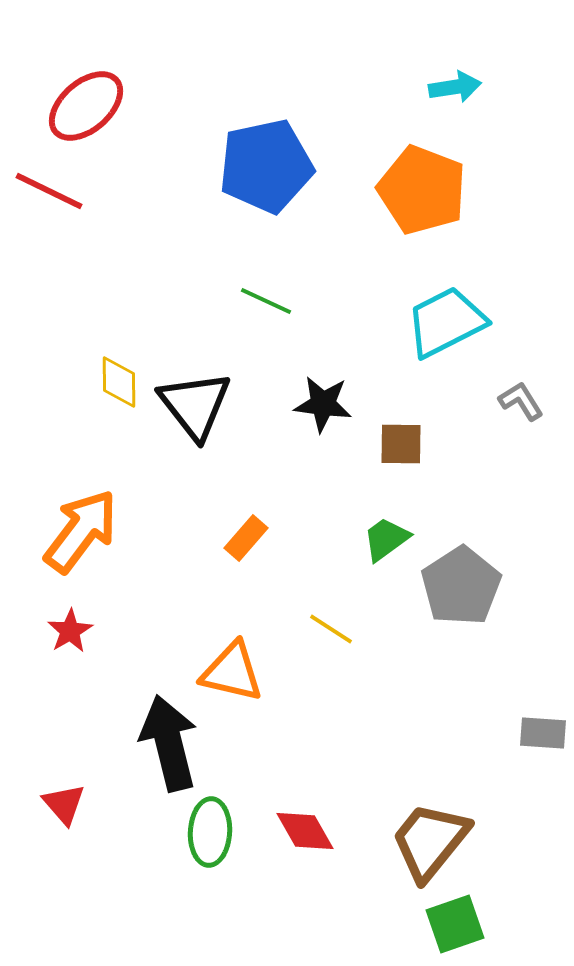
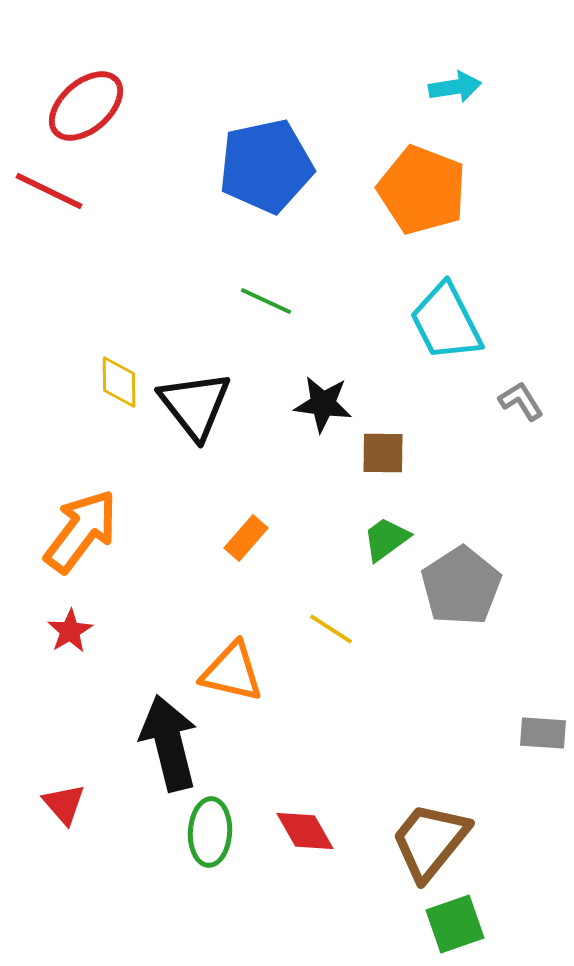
cyan trapezoid: rotated 90 degrees counterclockwise
brown square: moved 18 px left, 9 px down
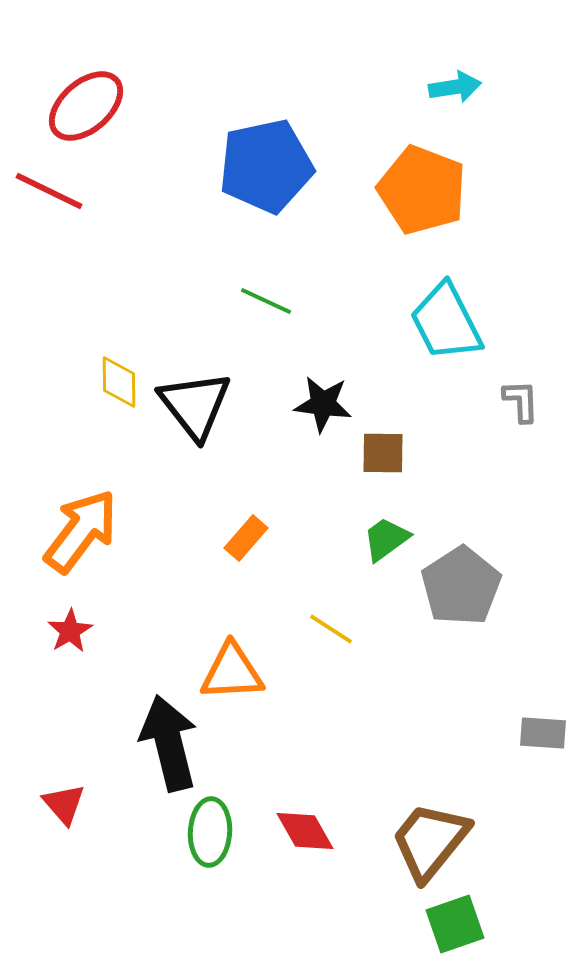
gray L-shape: rotated 30 degrees clockwise
orange triangle: rotated 16 degrees counterclockwise
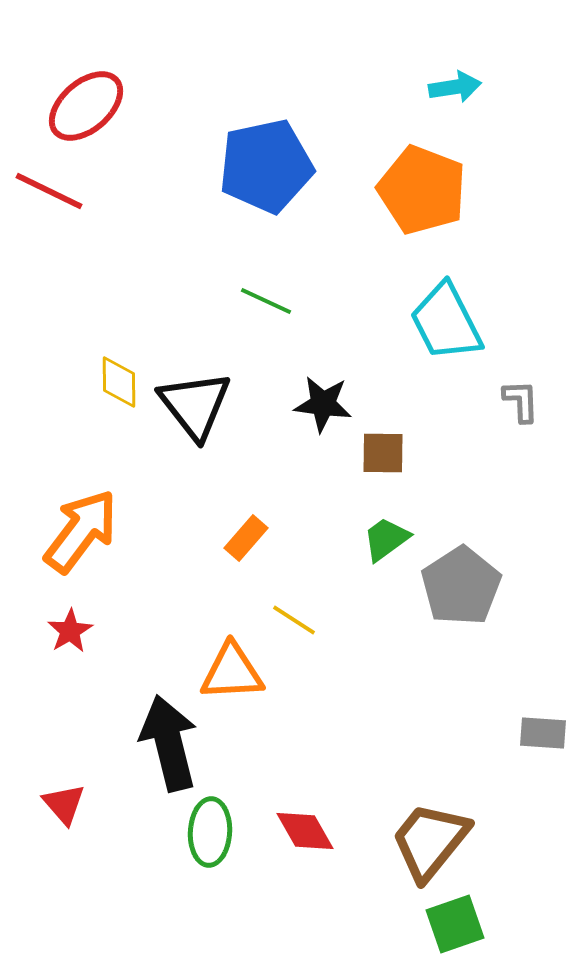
yellow line: moved 37 px left, 9 px up
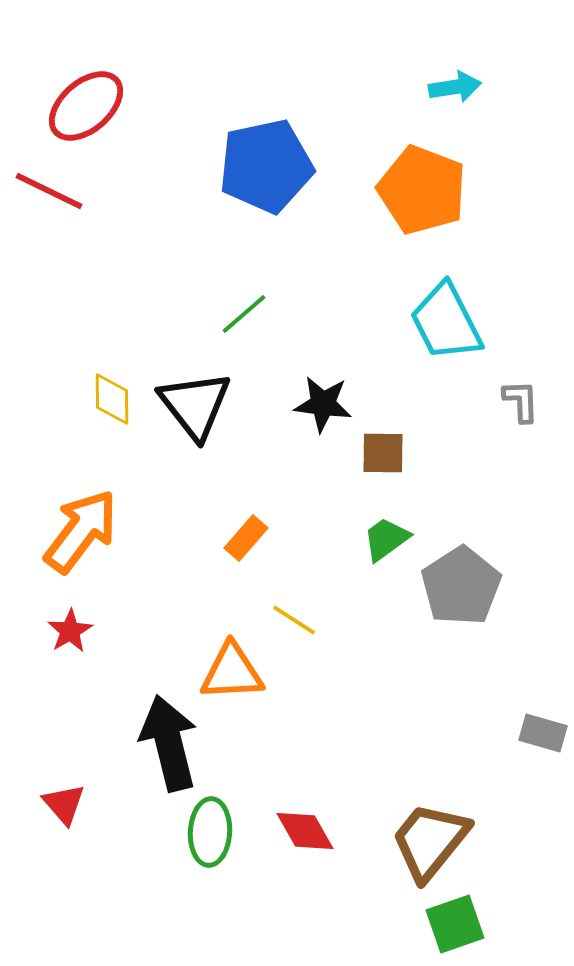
green line: moved 22 px left, 13 px down; rotated 66 degrees counterclockwise
yellow diamond: moved 7 px left, 17 px down
gray rectangle: rotated 12 degrees clockwise
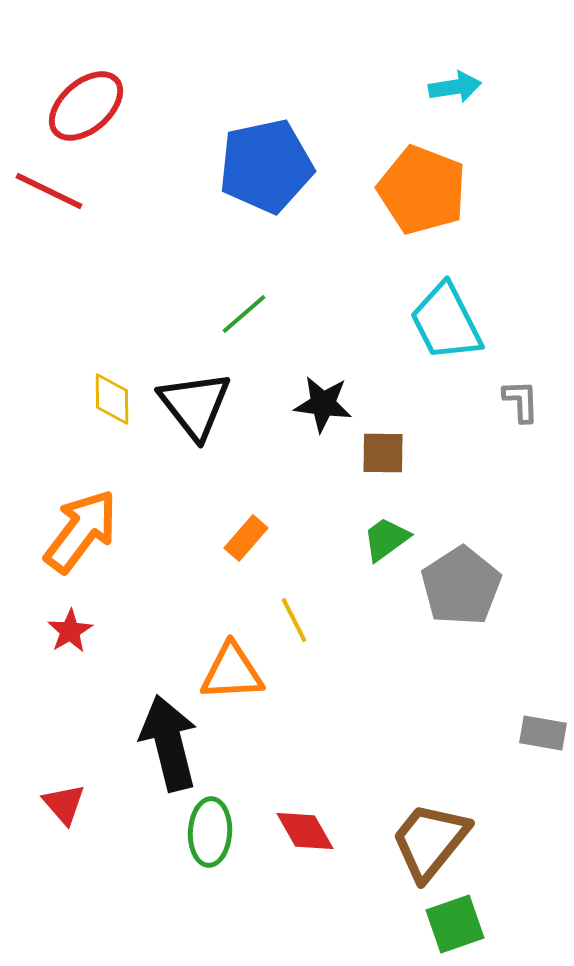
yellow line: rotated 30 degrees clockwise
gray rectangle: rotated 6 degrees counterclockwise
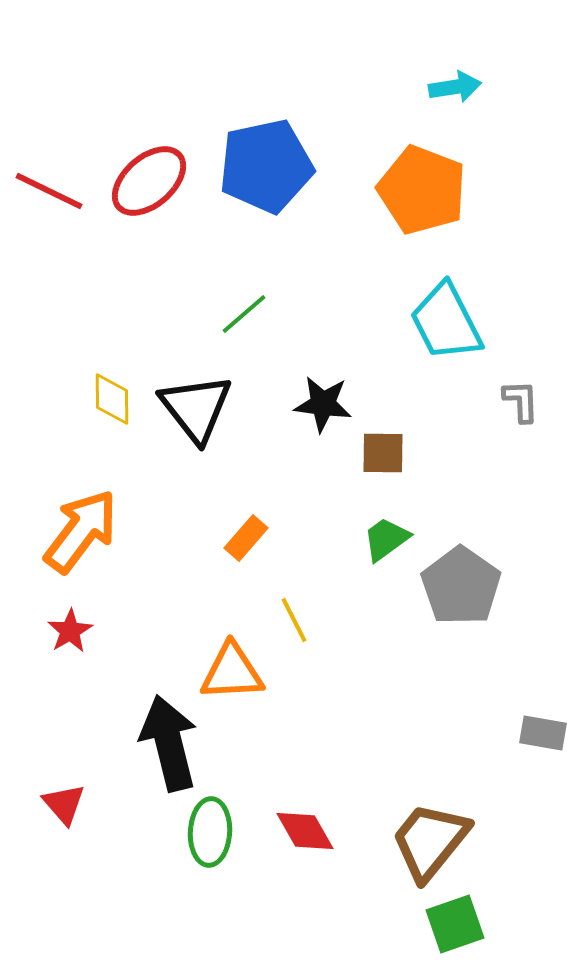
red ellipse: moved 63 px right, 75 px down
black triangle: moved 1 px right, 3 px down
gray pentagon: rotated 4 degrees counterclockwise
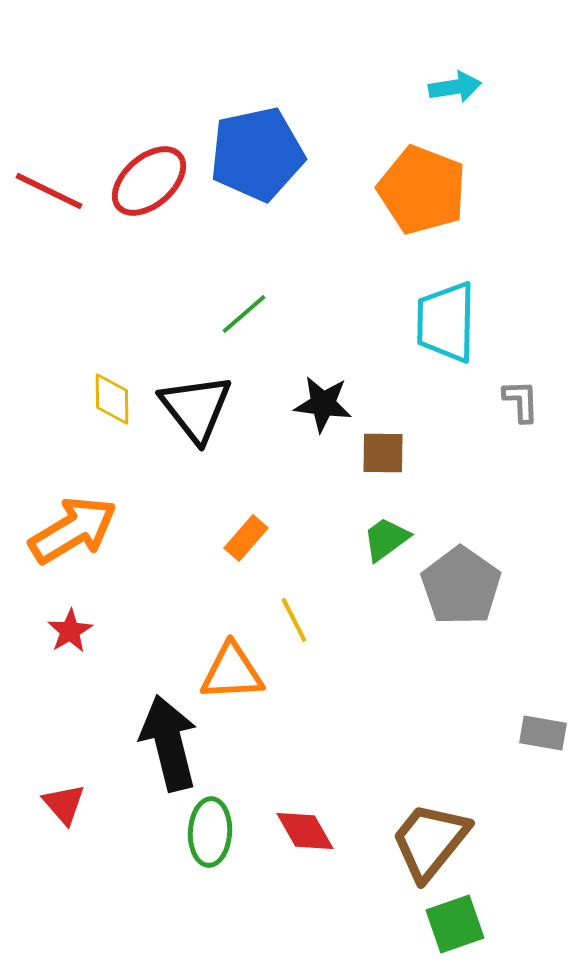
blue pentagon: moved 9 px left, 12 px up
cyan trapezoid: rotated 28 degrees clockwise
orange arrow: moved 8 px left, 1 px up; rotated 22 degrees clockwise
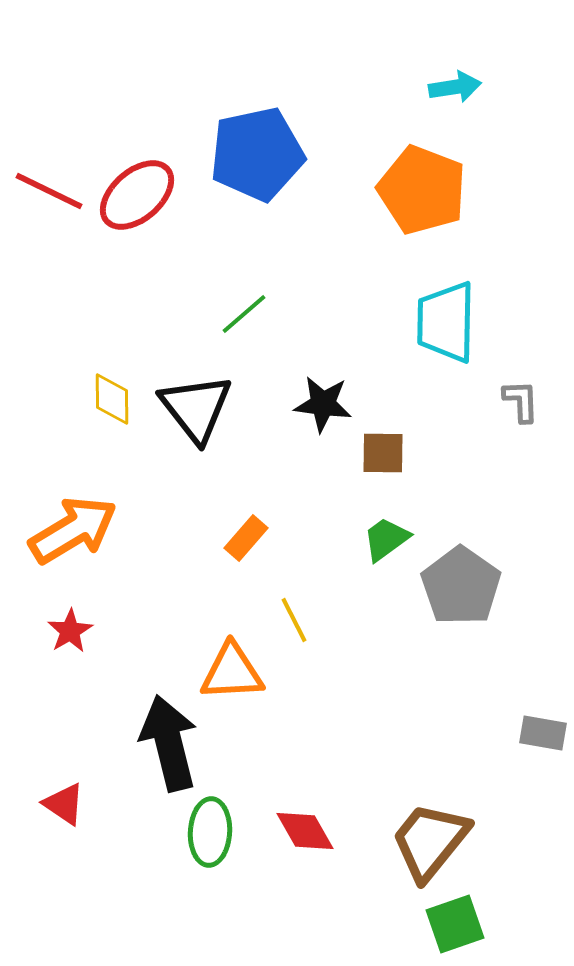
red ellipse: moved 12 px left, 14 px down
red triangle: rotated 15 degrees counterclockwise
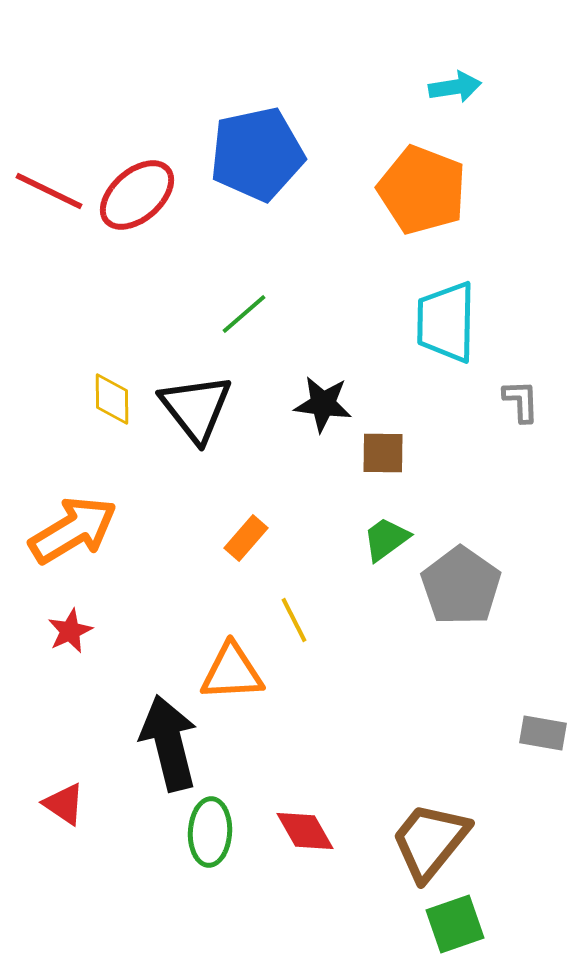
red star: rotated 6 degrees clockwise
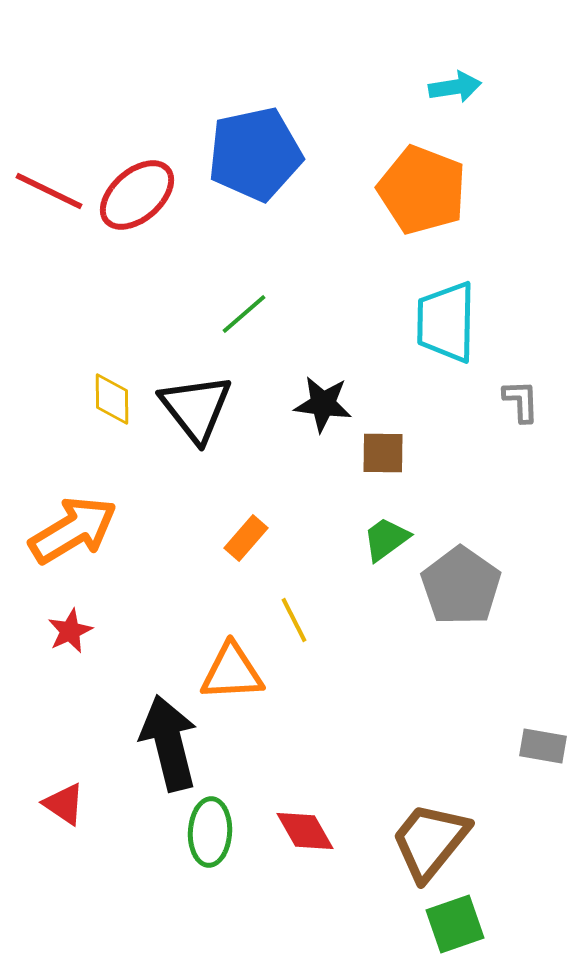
blue pentagon: moved 2 px left
gray rectangle: moved 13 px down
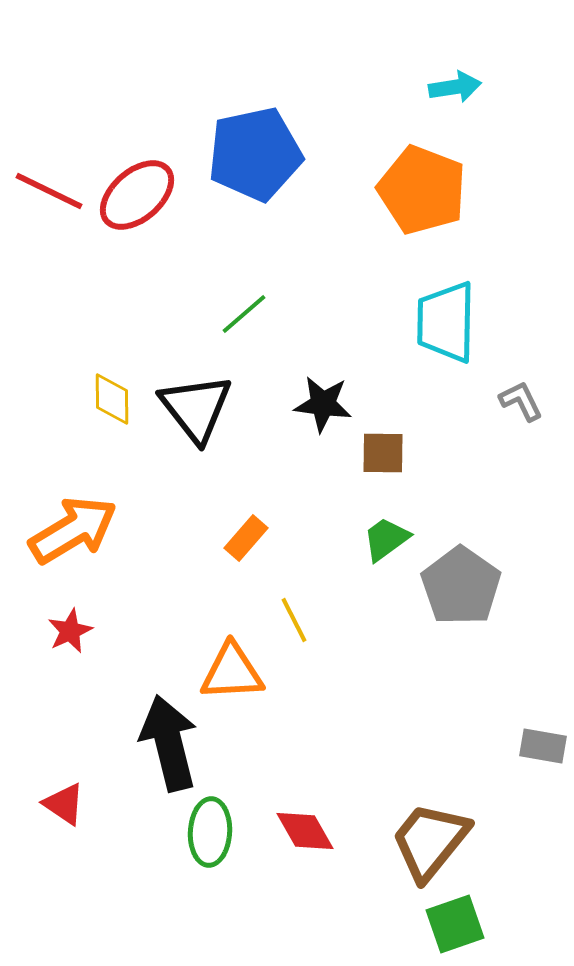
gray L-shape: rotated 24 degrees counterclockwise
